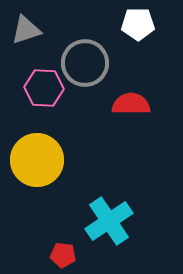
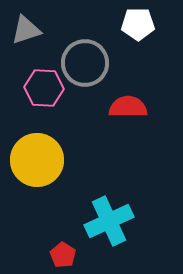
red semicircle: moved 3 px left, 3 px down
cyan cross: rotated 9 degrees clockwise
red pentagon: rotated 25 degrees clockwise
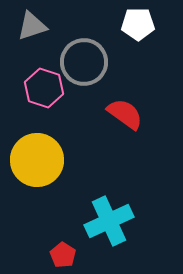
gray triangle: moved 6 px right, 4 px up
gray circle: moved 1 px left, 1 px up
pink hexagon: rotated 15 degrees clockwise
red semicircle: moved 3 px left, 7 px down; rotated 36 degrees clockwise
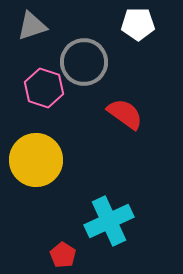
yellow circle: moved 1 px left
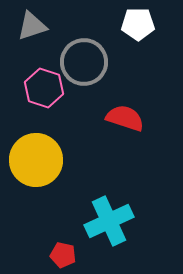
red semicircle: moved 4 px down; rotated 18 degrees counterclockwise
red pentagon: rotated 20 degrees counterclockwise
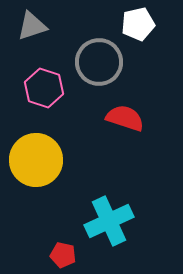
white pentagon: rotated 12 degrees counterclockwise
gray circle: moved 15 px right
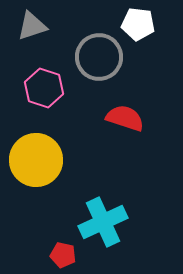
white pentagon: rotated 20 degrees clockwise
gray circle: moved 5 px up
cyan cross: moved 6 px left, 1 px down
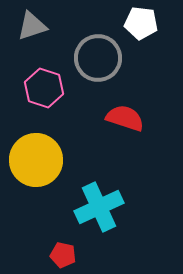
white pentagon: moved 3 px right, 1 px up
gray circle: moved 1 px left, 1 px down
cyan cross: moved 4 px left, 15 px up
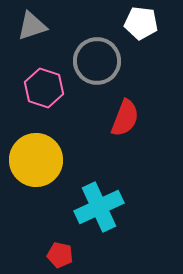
gray circle: moved 1 px left, 3 px down
red semicircle: rotated 93 degrees clockwise
red pentagon: moved 3 px left
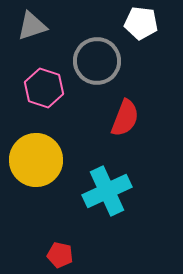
cyan cross: moved 8 px right, 16 px up
